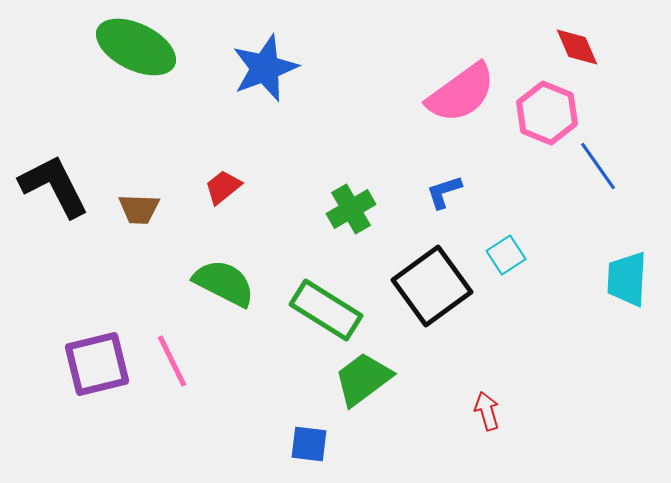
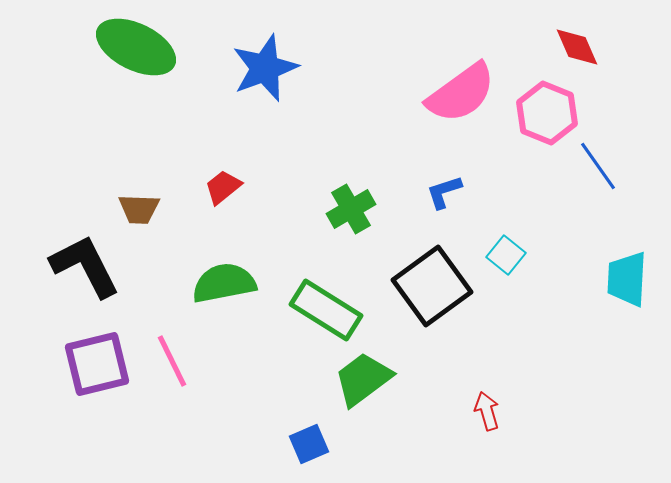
black L-shape: moved 31 px right, 80 px down
cyan square: rotated 18 degrees counterclockwise
green semicircle: rotated 38 degrees counterclockwise
blue square: rotated 30 degrees counterclockwise
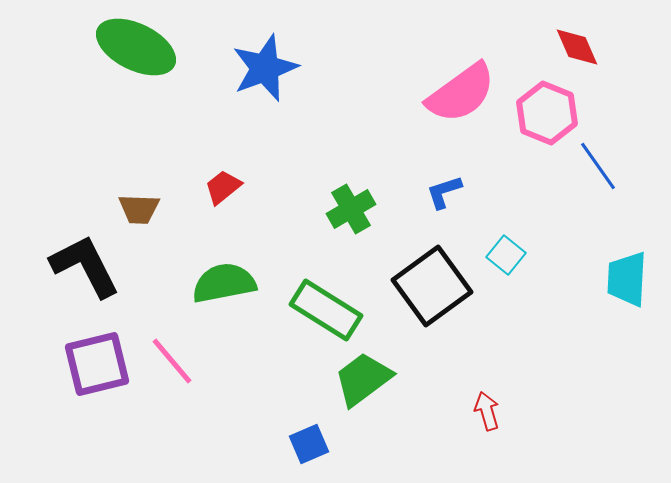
pink line: rotated 14 degrees counterclockwise
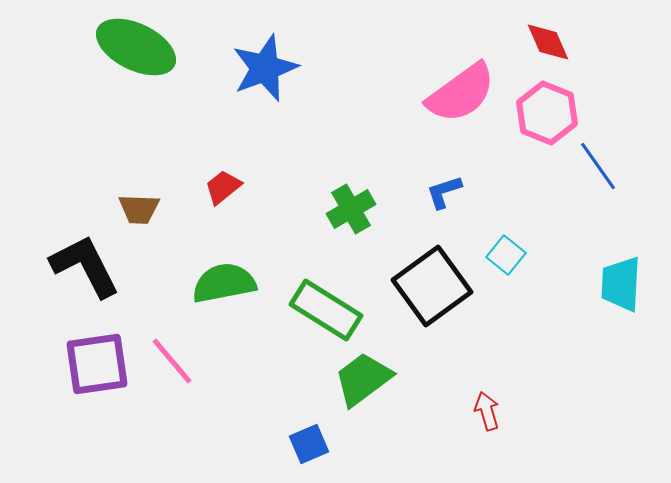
red diamond: moved 29 px left, 5 px up
cyan trapezoid: moved 6 px left, 5 px down
purple square: rotated 6 degrees clockwise
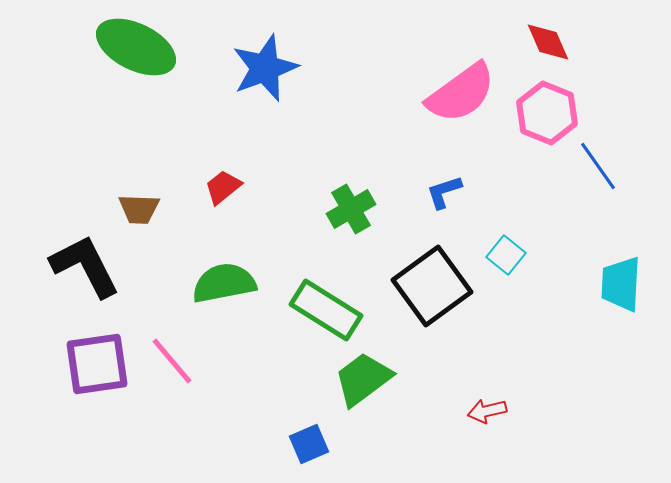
red arrow: rotated 87 degrees counterclockwise
